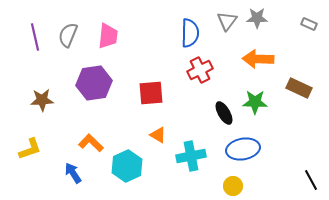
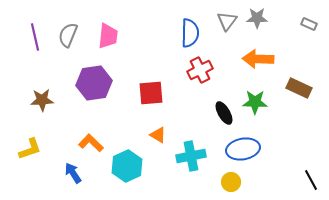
yellow circle: moved 2 px left, 4 px up
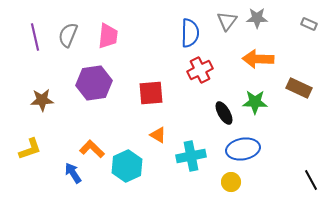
orange L-shape: moved 1 px right, 6 px down
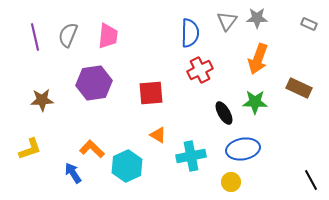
orange arrow: rotated 72 degrees counterclockwise
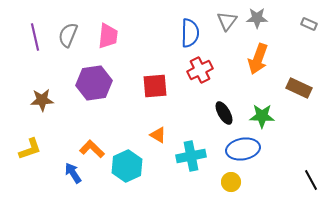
red square: moved 4 px right, 7 px up
green star: moved 7 px right, 14 px down
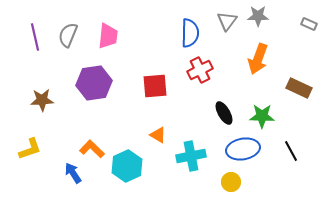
gray star: moved 1 px right, 2 px up
black line: moved 20 px left, 29 px up
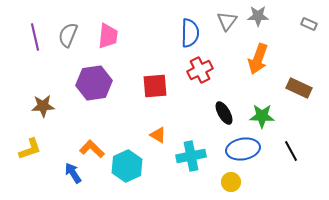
brown star: moved 1 px right, 6 px down
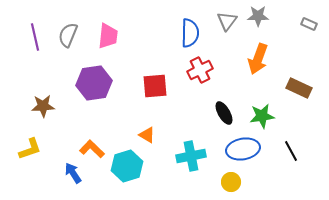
green star: rotated 10 degrees counterclockwise
orange triangle: moved 11 px left
cyan hexagon: rotated 8 degrees clockwise
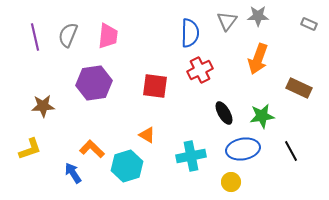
red square: rotated 12 degrees clockwise
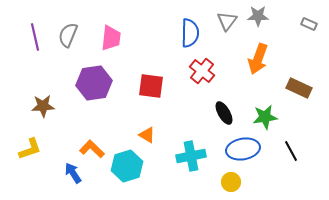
pink trapezoid: moved 3 px right, 2 px down
red cross: moved 2 px right, 1 px down; rotated 25 degrees counterclockwise
red square: moved 4 px left
green star: moved 3 px right, 1 px down
